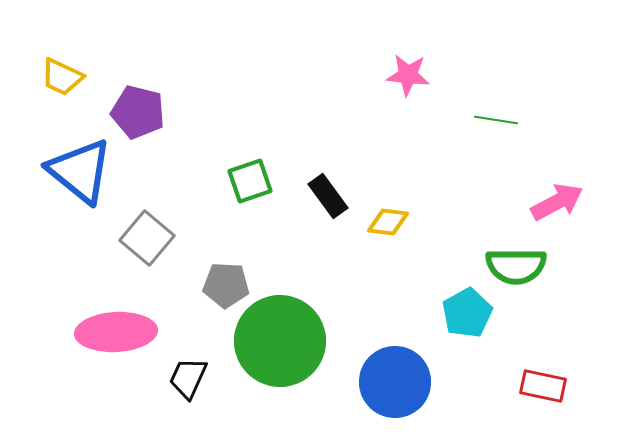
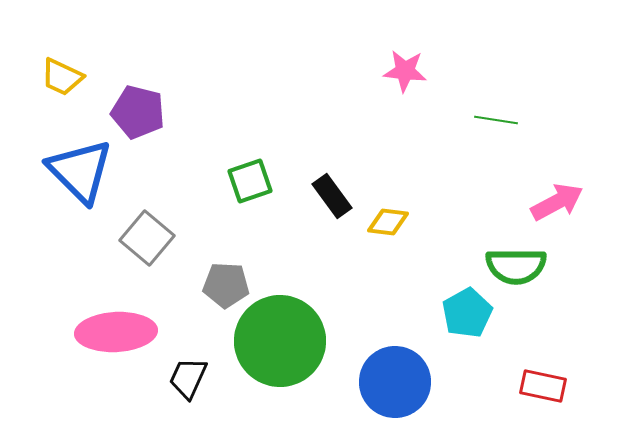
pink star: moved 3 px left, 4 px up
blue triangle: rotated 6 degrees clockwise
black rectangle: moved 4 px right
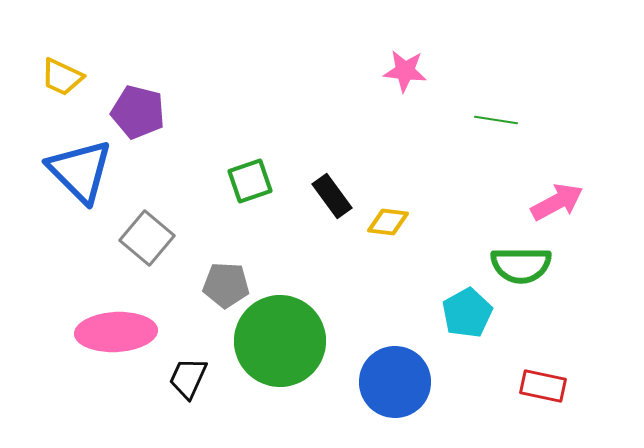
green semicircle: moved 5 px right, 1 px up
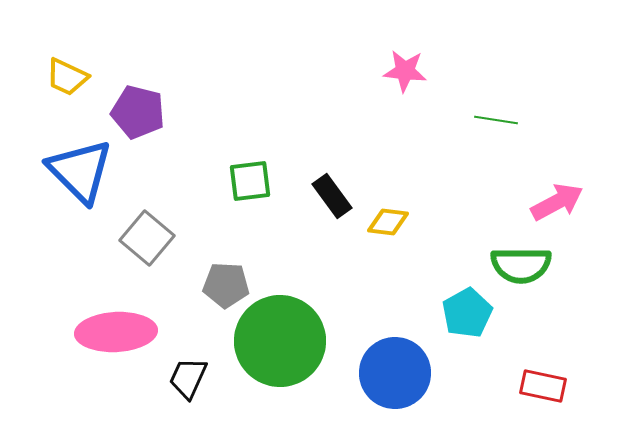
yellow trapezoid: moved 5 px right
green square: rotated 12 degrees clockwise
blue circle: moved 9 px up
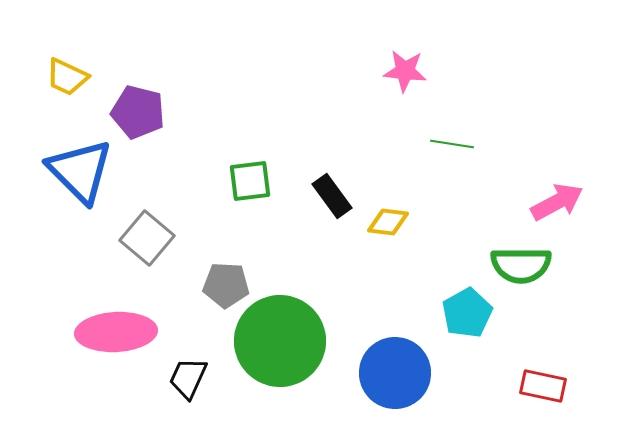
green line: moved 44 px left, 24 px down
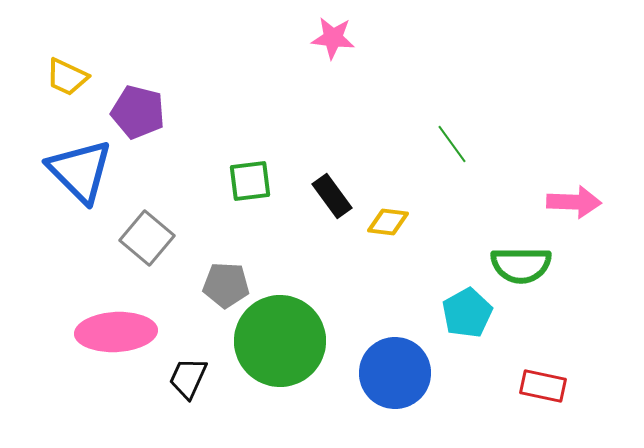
pink star: moved 72 px left, 33 px up
green line: rotated 45 degrees clockwise
pink arrow: moved 17 px right; rotated 30 degrees clockwise
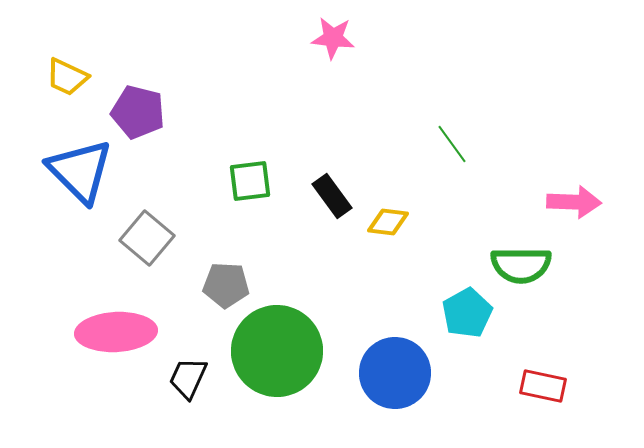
green circle: moved 3 px left, 10 px down
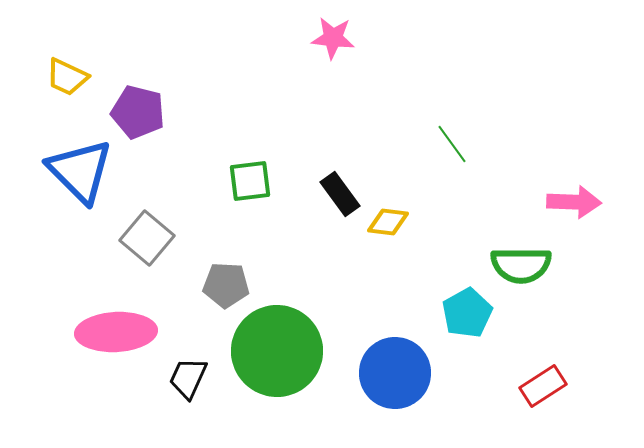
black rectangle: moved 8 px right, 2 px up
red rectangle: rotated 45 degrees counterclockwise
